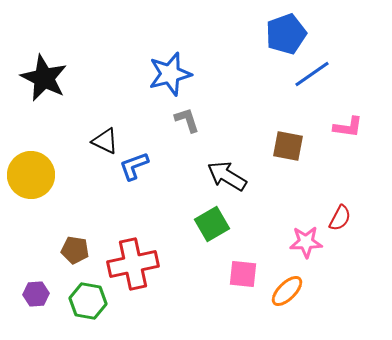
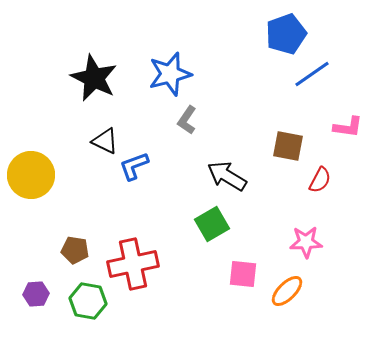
black star: moved 50 px right
gray L-shape: rotated 128 degrees counterclockwise
red semicircle: moved 20 px left, 38 px up
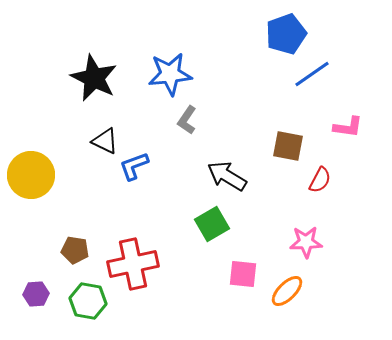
blue star: rotated 9 degrees clockwise
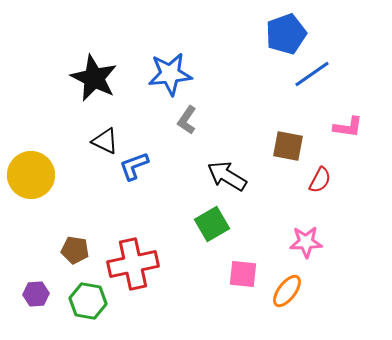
orange ellipse: rotated 8 degrees counterclockwise
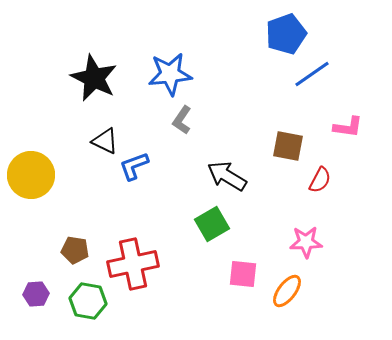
gray L-shape: moved 5 px left
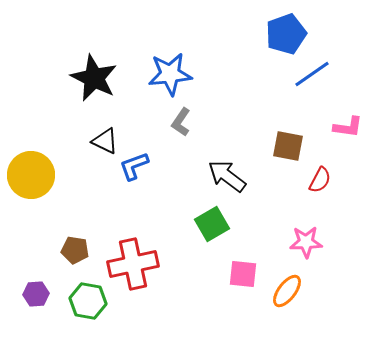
gray L-shape: moved 1 px left, 2 px down
black arrow: rotated 6 degrees clockwise
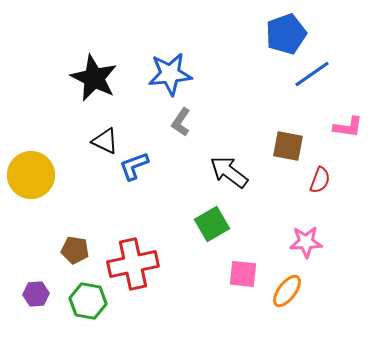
black arrow: moved 2 px right, 4 px up
red semicircle: rotated 8 degrees counterclockwise
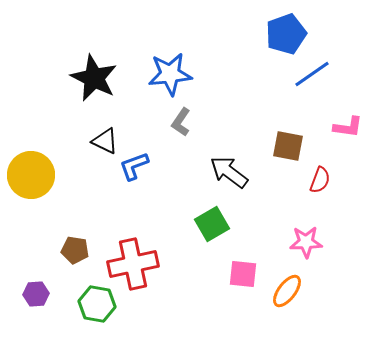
green hexagon: moved 9 px right, 3 px down
